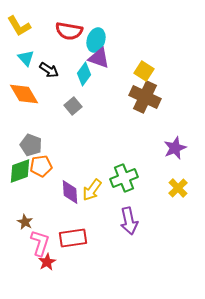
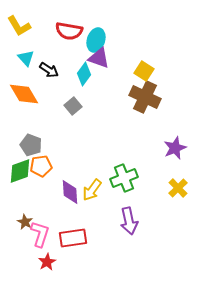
pink L-shape: moved 9 px up
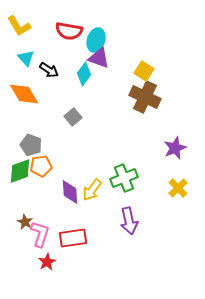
gray square: moved 11 px down
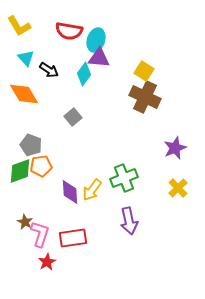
purple triangle: rotated 15 degrees counterclockwise
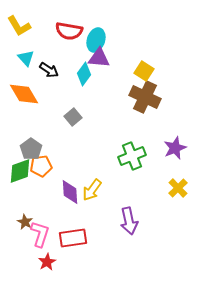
gray pentagon: moved 4 px down; rotated 15 degrees clockwise
green cross: moved 8 px right, 22 px up
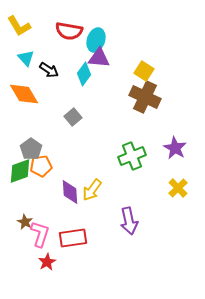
purple star: rotated 20 degrees counterclockwise
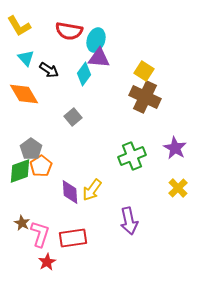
orange pentagon: rotated 25 degrees counterclockwise
brown star: moved 3 px left, 1 px down
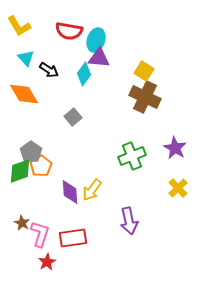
gray pentagon: moved 3 px down
